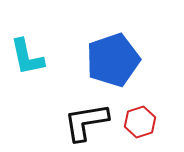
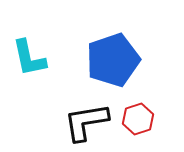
cyan L-shape: moved 2 px right, 1 px down
red hexagon: moved 2 px left, 3 px up
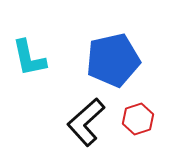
blue pentagon: rotated 6 degrees clockwise
black L-shape: rotated 33 degrees counterclockwise
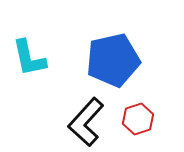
black L-shape: rotated 6 degrees counterclockwise
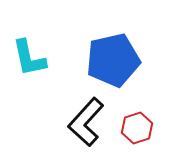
red hexagon: moved 1 px left, 9 px down
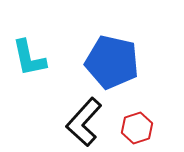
blue pentagon: moved 1 px left, 2 px down; rotated 26 degrees clockwise
black L-shape: moved 2 px left
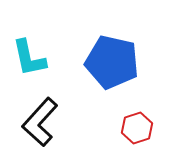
black L-shape: moved 44 px left
